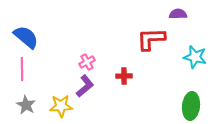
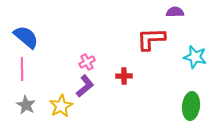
purple semicircle: moved 3 px left, 2 px up
yellow star: rotated 25 degrees counterclockwise
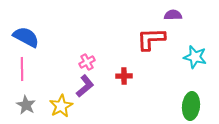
purple semicircle: moved 2 px left, 3 px down
blue semicircle: rotated 12 degrees counterclockwise
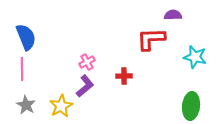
blue semicircle: rotated 40 degrees clockwise
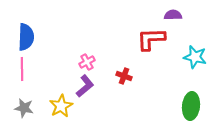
blue semicircle: rotated 24 degrees clockwise
red cross: rotated 21 degrees clockwise
gray star: moved 2 px left, 3 px down; rotated 18 degrees counterclockwise
